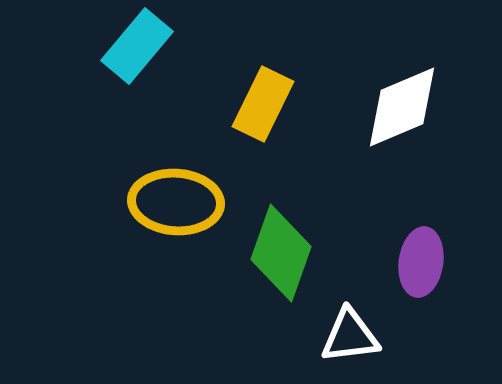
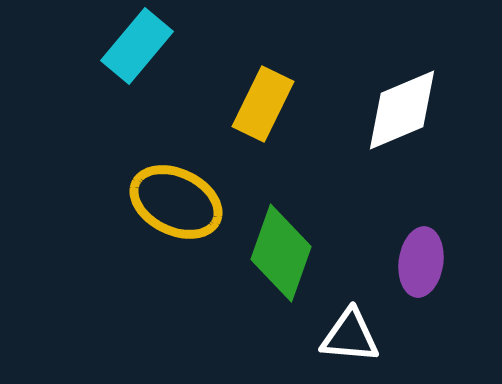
white diamond: moved 3 px down
yellow ellipse: rotated 22 degrees clockwise
white triangle: rotated 12 degrees clockwise
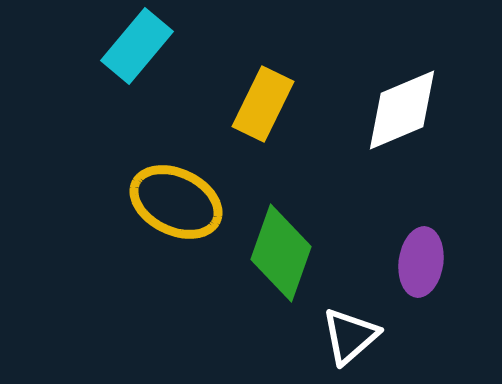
white triangle: rotated 46 degrees counterclockwise
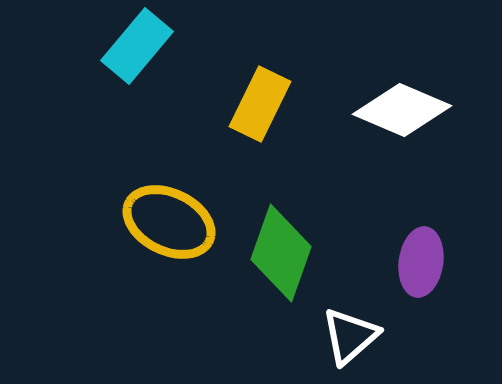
yellow rectangle: moved 3 px left
white diamond: rotated 46 degrees clockwise
yellow ellipse: moved 7 px left, 20 px down
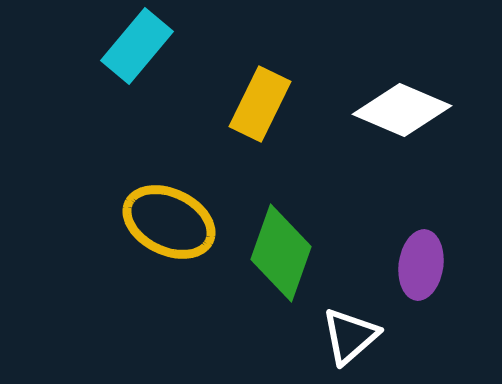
purple ellipse: moved 3 px down
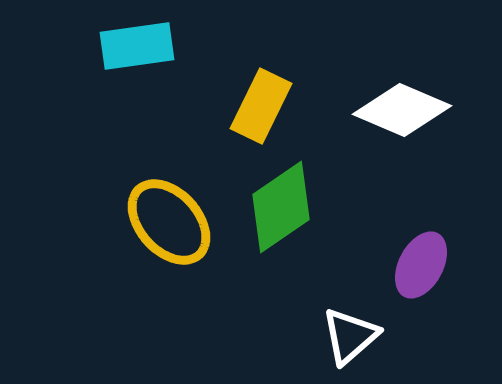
cyan rectangle: rotated 42 degrees clockwise
yellow rectangle: moved 1 px right, 2 px down
yellow ellipse: rotated 22 degrees clockwise
green diamond: moved 46 px up; rotated 36 degrees clockwise
purple ellipse: rotated 20 degrees clockwise
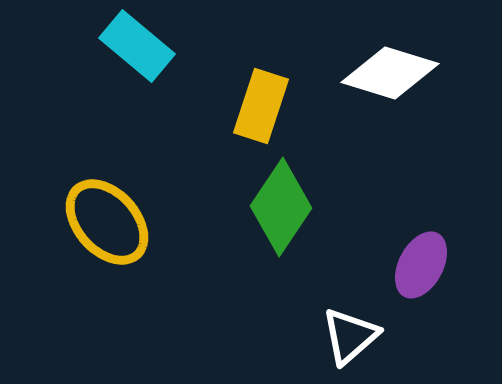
cyan rectangle: rotated 48 degrees clockwise
yellow rectangle: rotated 8 degrees counterclockwise
white diamond: moved 12 px left, 37 px up; rotated 6 degrees counterclockwise
green diamond: rotated 22 degrees counterclockwise
yellow ellipse: moved 62 px left
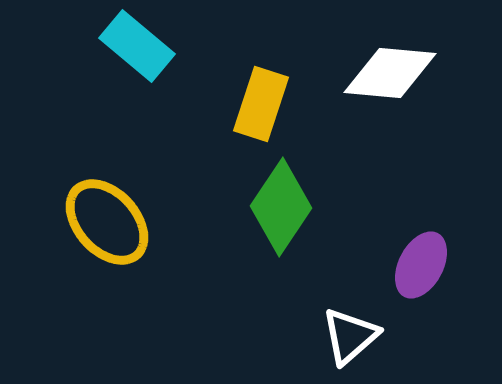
white diamond: rotated 12 degrees counterclockwise
yellow rectangle: moved 2 px up
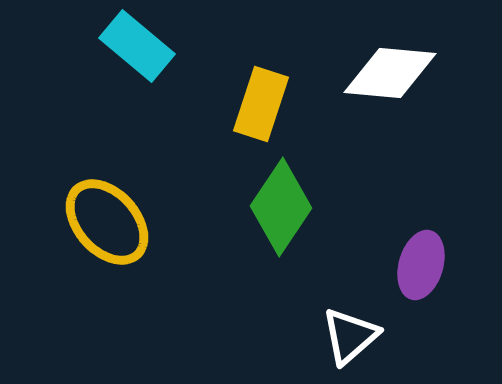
purple ellipse: rotated 12 degrees counterclockwise
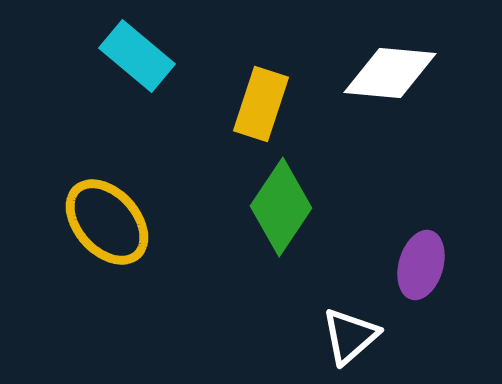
cyan rectangle: moved 10 px down
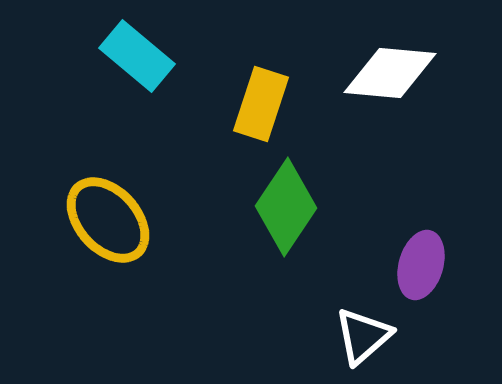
green diamond: moved 5 px right
yellow ellipse: moved 1 px right, 2 px up
white triangle: moved 13 px right
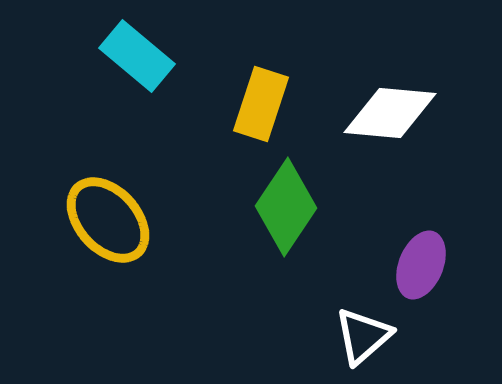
white diamond: moved 40 px down
purple ellipse: rotated 6 degrees clockwise
